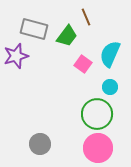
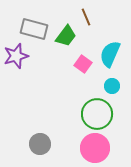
green trapezoid: moved 1 px left
cyan circle: moved 2 px right, 1 px up
pink circle: moved 3 px left
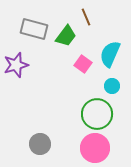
purple star: moved 9 px down
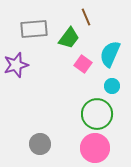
gray rectangle: rotated 20 degrees counterclockwise
green trapezoid: moved 3 px right, 2 px down
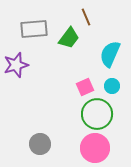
pink square: moved 2 px right, 23 px down; rotated 30 degrees clockwise
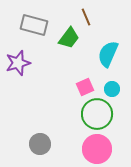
gray rectangle: moved 4 px up; rotated 20 degrees clockwise
cyan semicircle: moved 2 px left
purple star: moved 2 px right, 2 px up
cyan circle: moved 3 px down
pink circle: moved 2 px right, 1 px down
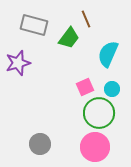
brown line: moved 2 px down
green circle: moved 2 px right, 1 px up
pink circle: moved 2 px left, 2 px up
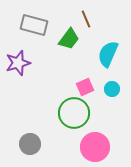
green trapezoid: moved 1 px down
green circle: moved 25 px left
gray circle: moved 10 px left
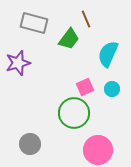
gray rectangle: moved 2 px up
pink circle: moved 3 px right, 3 px down
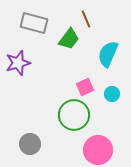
cyan circle: moved 5 px down
green circle: moved 2 px down
